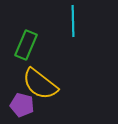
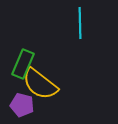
cyan line: moved 7 px right, 2 px down
green rectangle: moved 3 px left, 19 px down
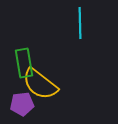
green rectangle: moved 1 px right, 1 px up; rotated 32 degrees counterclockwise
purple pentagon: moved 1 px up; rotated 20 degrees counterclockwise
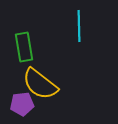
cyan line: moved 1 px left, 3 px down
green rectangle: moved 16 px up
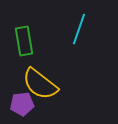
cyan line: moved 3 px down; rotated 20 degrees clockwise
green rectangle: moved 6 px up
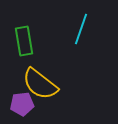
cyan line: moved 2 px right
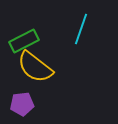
green rectangle: rotated 72 degrees clockwise
yellow semicircle: moved 5 px left, 17 px up
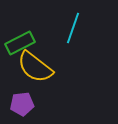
cyan line: moved 8 px left, 1 px up
green rectangle: moved 4 px left, 2 px down
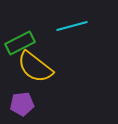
cyan line: moved 1 px left, 2 px up; rotated 56 degrees clockwise
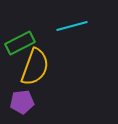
yellow semicircle: rotated 108 degrees counterclockwise
purple pentagon: moved 2 px up
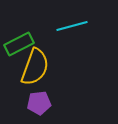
green rectangle: moved 1 px left, 1 px down
purple pentagon: moved 17 px right, 1 px down
